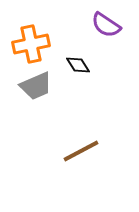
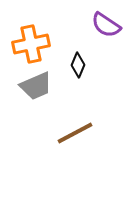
black diamond: rotated 55 degrees clockwise
brown line: moved 6 px left, 18 px up
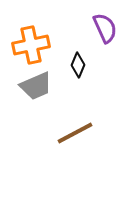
purple semicircle: moved 1 px left, 3 px down; rotated 148 degrees counterclockwise
orange cross: moved 1 px down
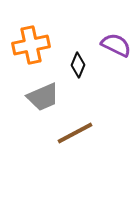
purple semicircle: moved 11 px right, 17 px down; rotated 40 degrees counterclockwise
gray trapezoid: moved 7 px right, 11 px down
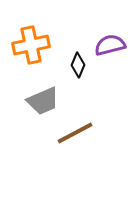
purple semicircle: moved 6 px left; rotated 40 degrees counterclockwise
gray trapezoid: moved 4 px down
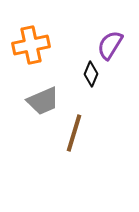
purple semicircle: rotated 44 degrees counterclockwise
black diamond: moved 13 px right, 9 px down
brown line: moved 1 px left; rotated 45 degrees counterclockwise
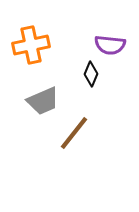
purple semicircle: rotated 116 degrees counterclockwise
brown line: rotated 21 degrees clockwise
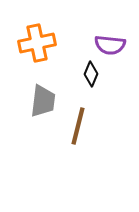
orange cross: moved 6 px right, 2 px up
gray trapezoid: rotated 60 degrees counterclockwise
brown line: moved 4 px right, 7 px up; rotated 24 degrees counterclockwise
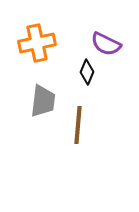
purple semicircle: moved 4 px left, 1 px up; rotated 20 degrees clockwise
black diamond: moved 4 px left, 2 px up
brown line: moved 1 px up; rotated 9 degrees counterclockwise
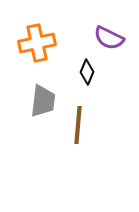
purple semicircle: moved 3 px right, 6 px up
